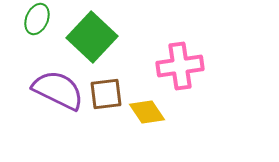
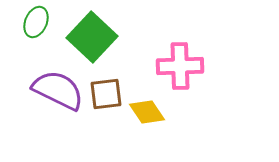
green ellipse: moved 1 px left, 3 px down
pink cross: rotated 6 degrees clockwise
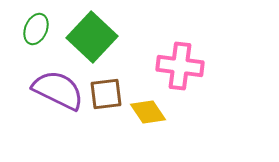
green ellipse: moved 7 px down
pink cross: rotated 9 degrees clockwise
yellow diamond: moved 1 px right
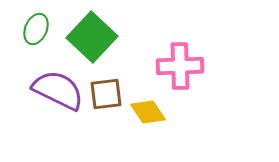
pink cross: rotated 9 degrees counterclockwise
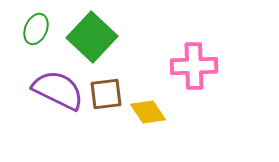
pink cross: moved 14 px right
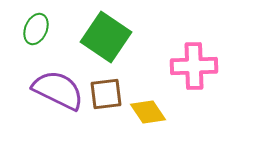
green square: moved 14 px right; rotated 9 degrees counterclockwise
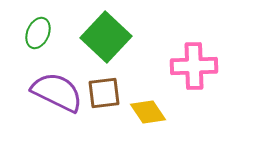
green ellipse: moved 2 px right, 4 px down
green square: rotated 9 degrees clockwise
purple semicircle: moved 1 px left, 2 px down
brown square: moved 2 px left, 1 px up
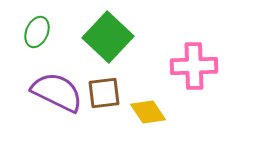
green ellipse: moved 1 px left, 1 px up
green square: moved 2 px right
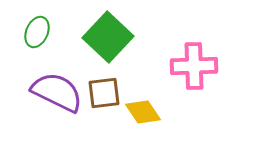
yellow diamond: moved 5 px left
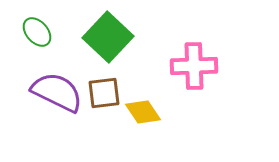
green ellipse: rotated 64 degrees counterclockwise
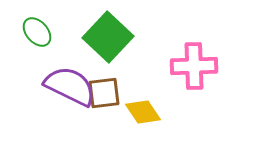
purple semicircle: moved 13 px right, 6 px up
